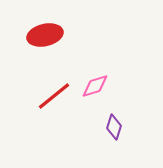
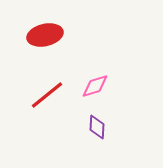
red line: moved 7 px left, 1 px up
purple diamond: moved 17 px left; rotated 15 degrees counterclockwise
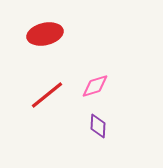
red ellipse: moved 1 px up
purple diamond: moved 1 px right, 1 px up
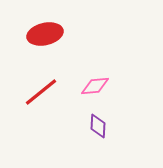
pink diamond: rotated 12 degrees clockwise
red line: moved 6 px left, 3 px up
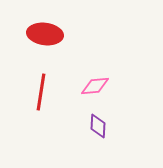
red ellipse: rotated 20 degrees clockwise
red line: rotated 42 degrees counterclockwise
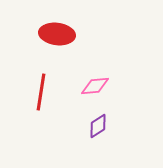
red ellipse: moved 12 px right
purple diamond: rotated 55 degrees clockwise
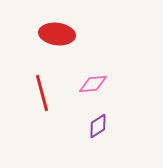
pink diamond: moved 2 px left, 2 px up
red line: moved 1 px right, 1 px down; rotated 24 degrees counterclockwise
